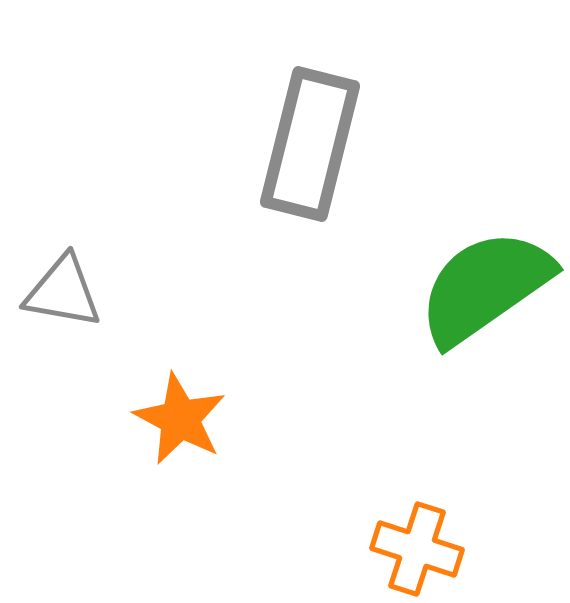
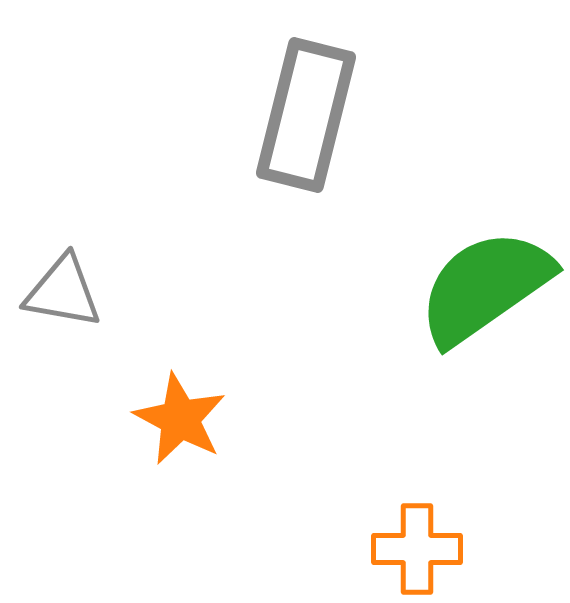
gray rectangle: moved 4 px left, 29 px up
orange cross: rotated 18 degrees counterclockwise
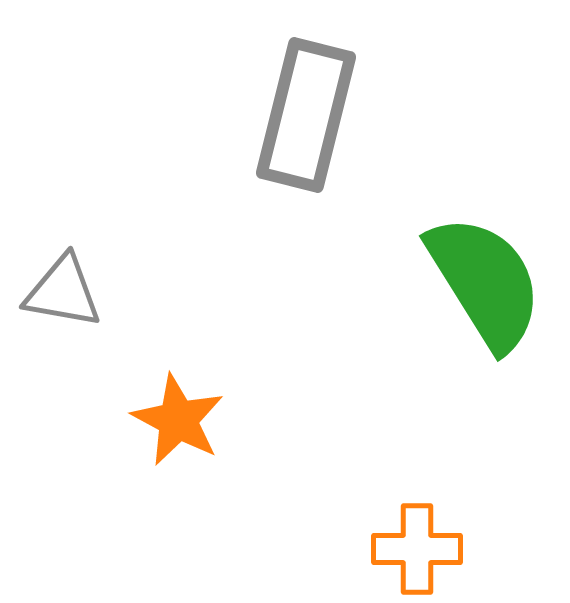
green semicircle: moved 5 px up; rotated 93 degrees clockwise
orange star: moved 2 px left, 1 px down
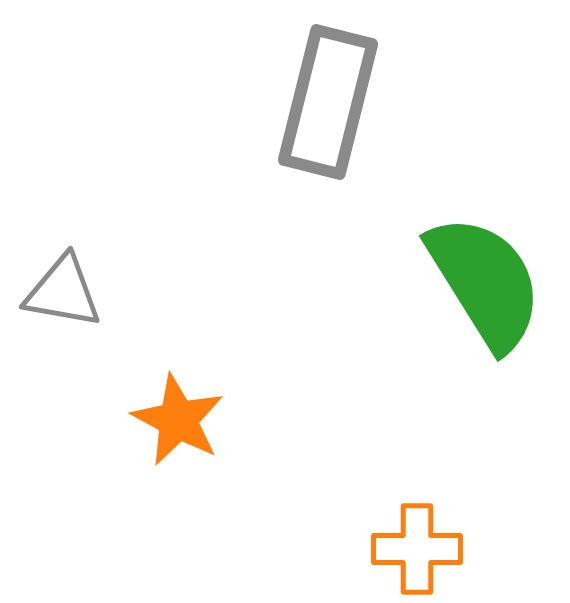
gray rectangle: moved 22 px right, 13 px up
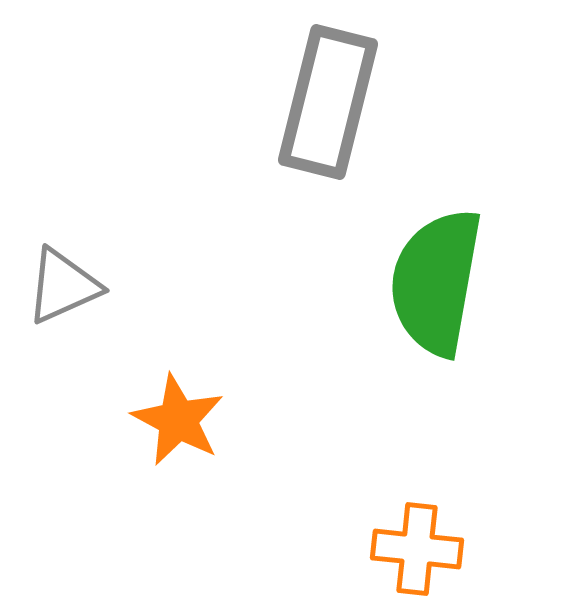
green semicircle: moved 49 px left; rotated 138 degrees counterclockwise
gray triangle: moved 6 px up; rotated 34 degrees counterclockwise
orange cross: rotated 6 degrees clockwise
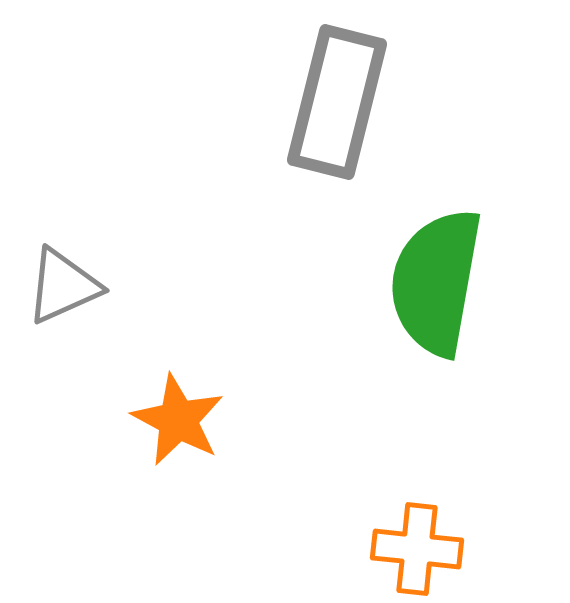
gray rectangle: moved 9 px right
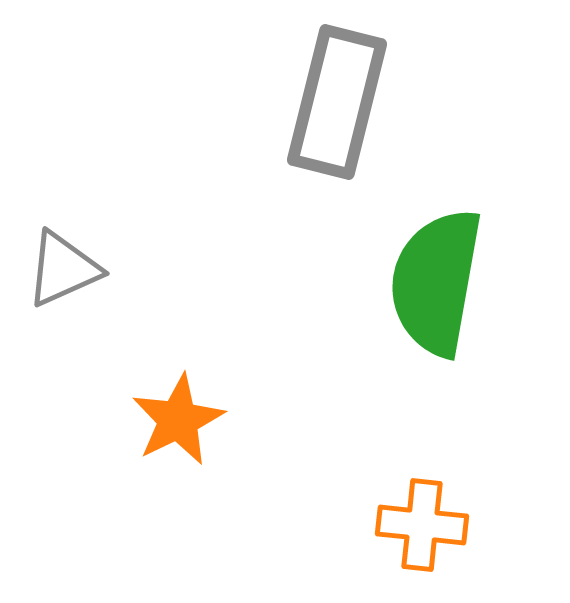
gray triangle: moved 17 px up
orange star: rotated 18 degrees clockwise
orange cross: moved 5 px right, 24 px up
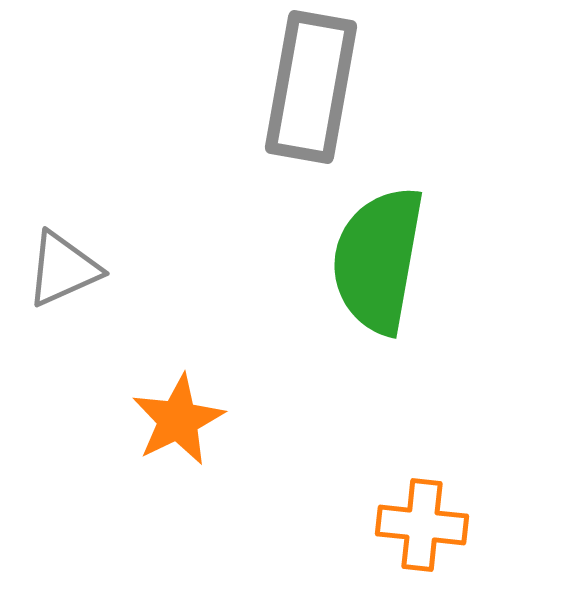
gray rectangle: moved 26 px left, 15 px up; rotated 4 degrees counterclockwise
green semicircle: moved 58 px left, 22 px up
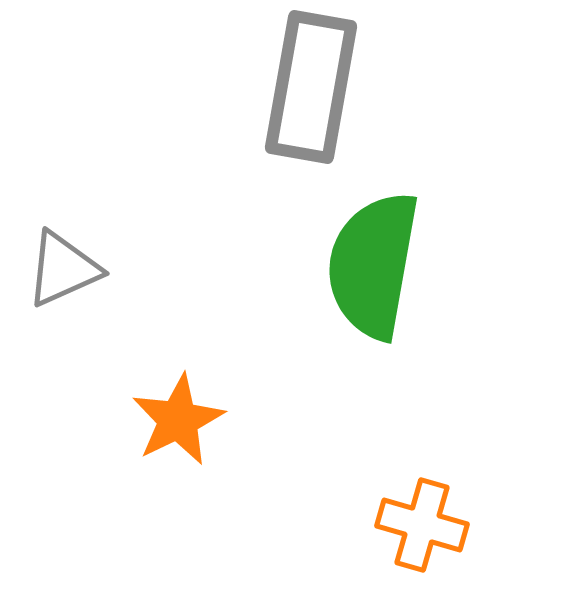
green semicircle: moved 5 px left, 5 px down
orange cross: rotated 10 degrees clockwise
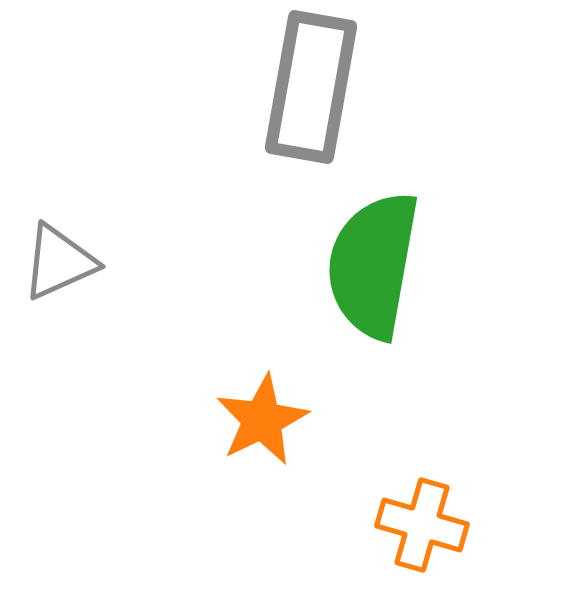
gray triangle: moved 4 px left, 7 px up
orange star: moved 84 px right
